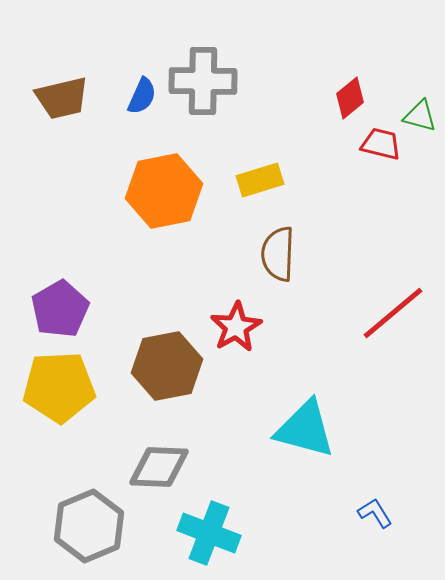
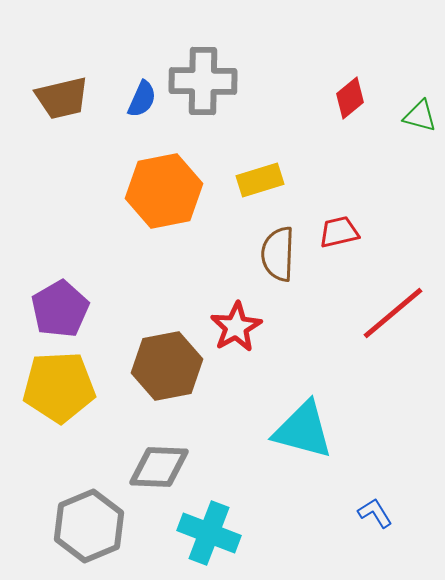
blue semicircle: moved 3 px down
red trapezoid: moved 42 px left, 88 px down; rotated 27 degrees counterclockwise
cyan triangle: moved 2 px left, 1 px down
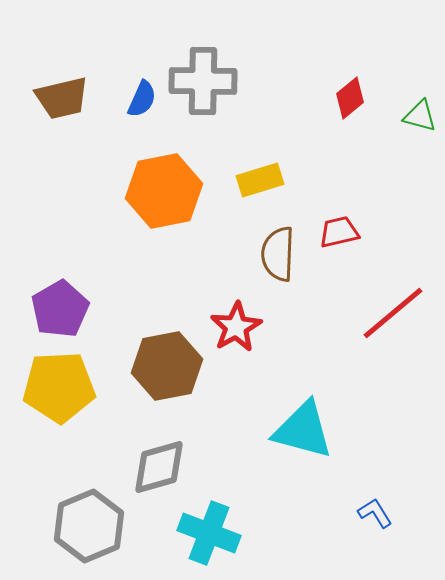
gray diamond: rotated 18 degrees counterclockwise
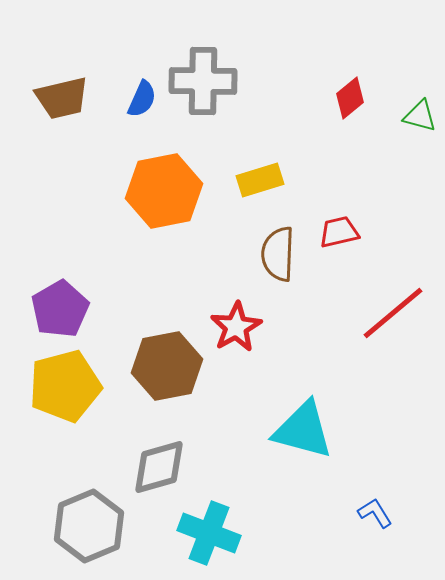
yellow pentagon: moved 6 px right, 1 px up; rotated 12 degrees counterclockwise
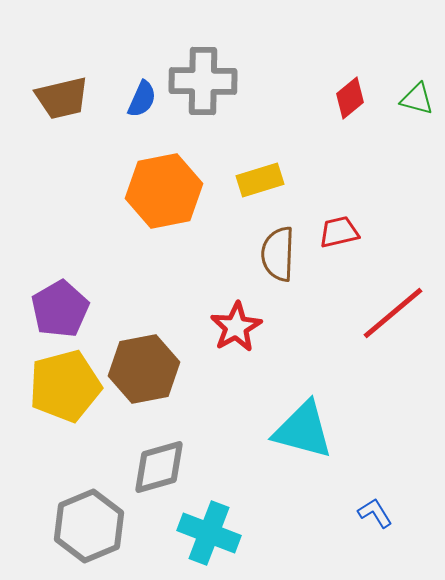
green triangle: moved 3 px left, 17 px up
brown hexagon: moved 23 px left, 3 px down
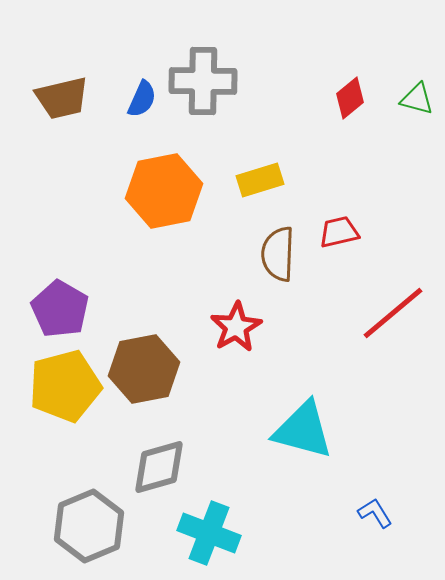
purple pentagon: rotated 12 degrees counterclockwise
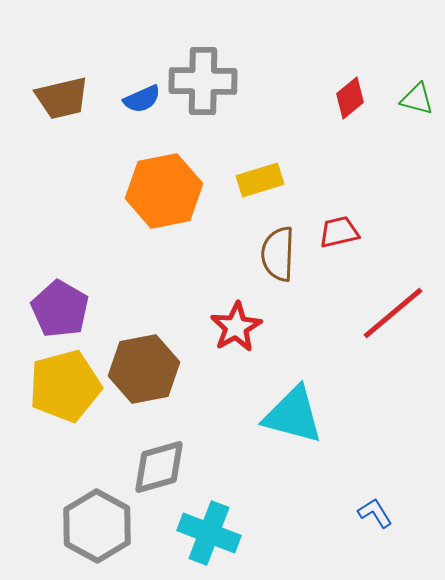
blue semicircle: rotated 42 degrees clockwise
cyan triangle: moved 10 px left, 15 px up
gray hexagon: moved 8 px right; rotated 8 degrees counterclockwise
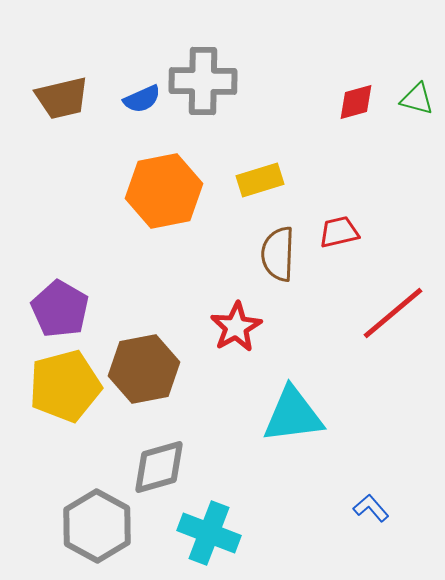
red diamond: moved 6 px right, 4 px down; rotated 24 degrees clockwise
cyan triangle: rotated 22 degrees counterclockwise
blue L-shape: moved 4 px left, 5 px up; rotated 9 degrees counterclockwise
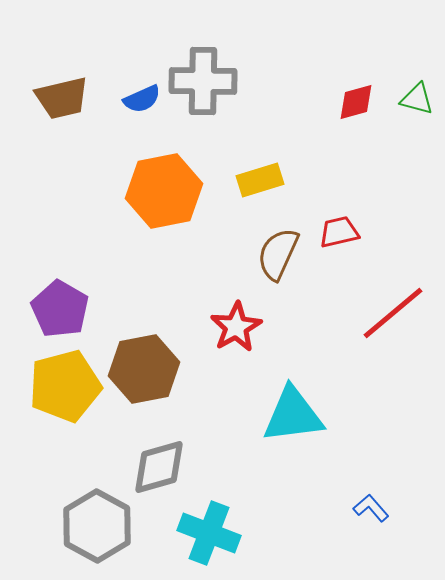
brown semicircle: rotated 22 degrees clockwise
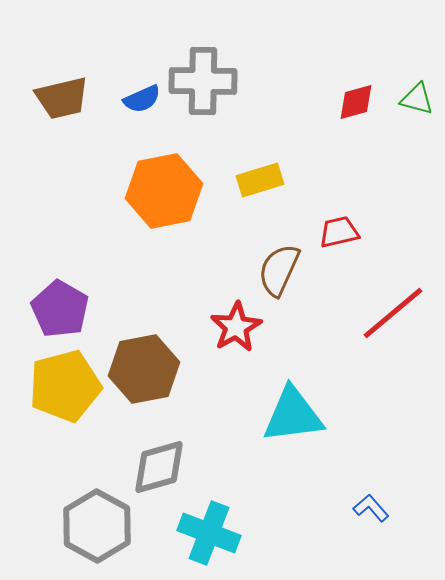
brown semicircle: moved 1 px right, 16 px down
